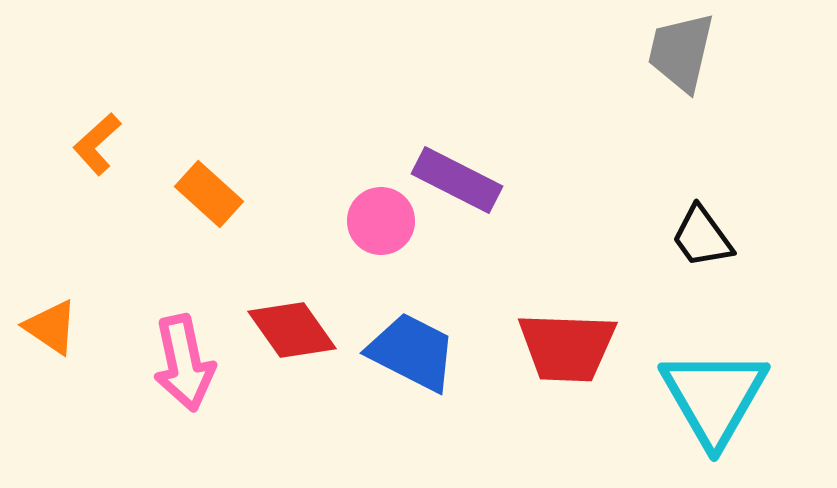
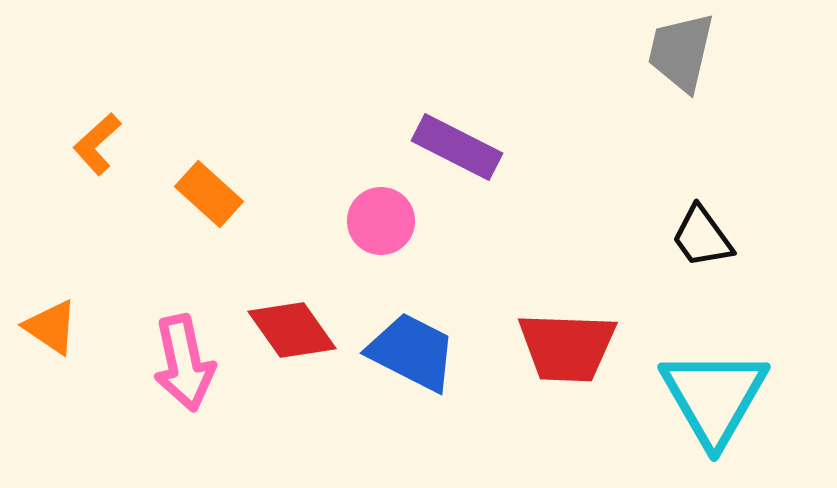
purple rectangle: moved 33 px up
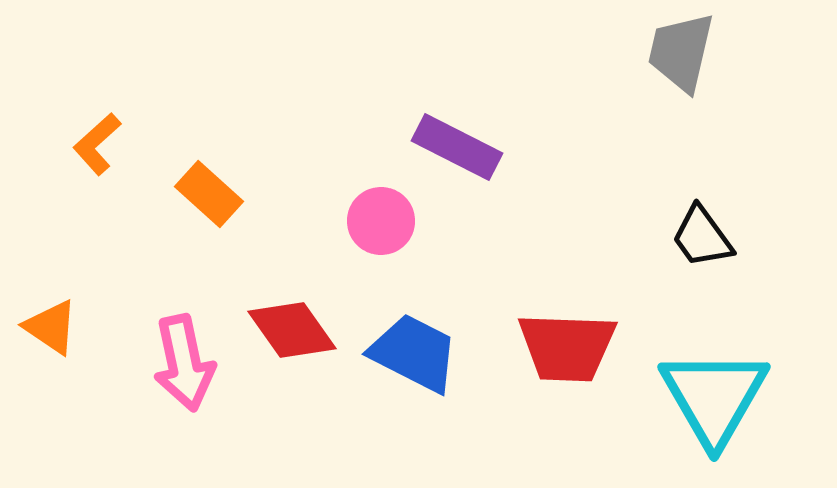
blue trapezoid: moved 2 px right, 1 px down
